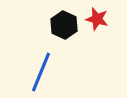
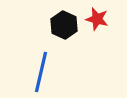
blue line: rotated 9 degrees counterclockwise
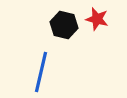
black hexagon: rotated 12 degrees counterclockwise
